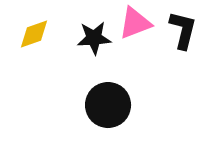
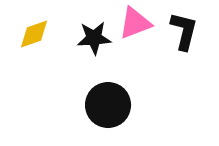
black L-shape: moved 1 px right, 1 px down
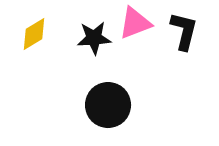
yellow diamond: rotated 12 degrees counterclockwise
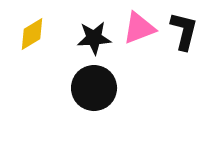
pink triangle: moved 4 px right, 5 px down
yellow diamond: moved 2 px left
black circle: moved 14 px left, 17 px up
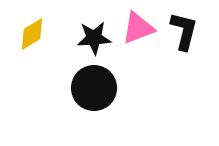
pink triangle: moved 1 px left
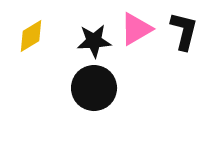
pink triangle: moved 2 px left, 1 px down; rotated 9 degrees counterclockwise
yellow diamond: moved 1 px left, 2 px down
black star: moved 3 px down
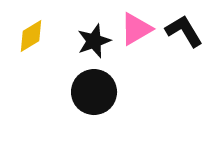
black L-shape: rotated 45 degrees counterclockwise
black star: rotated 16 degrees counterclockwise
black circle: moved 4 px down
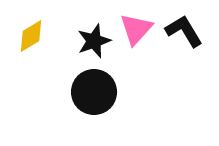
pink triangle: rotated 18 degrees counterclockwise
